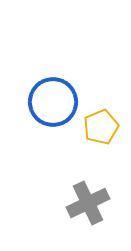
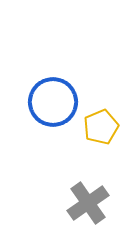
gray cross: rotated 9 degrees counterclockwise
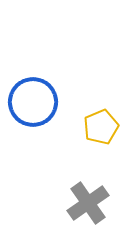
blue circle: moved 20 px left
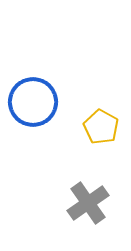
yellow pentagon: rotated 20 degrees counterclockwise
